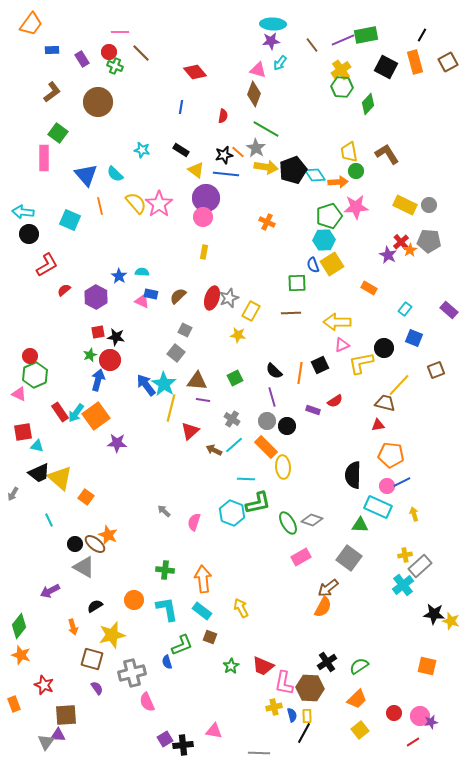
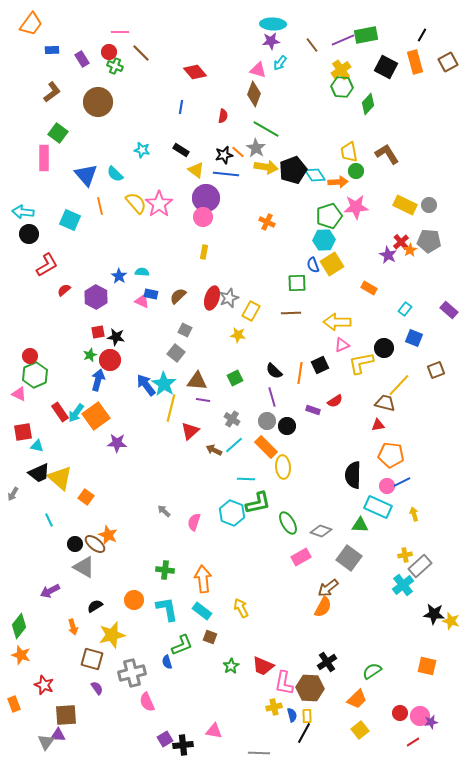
gray diamond at (312, 520): moved 9 px right, 11 px down
green semicircle at (359, 666): moved 13 px right, 5 px down
red circle at (394, 713): moved 6 px right
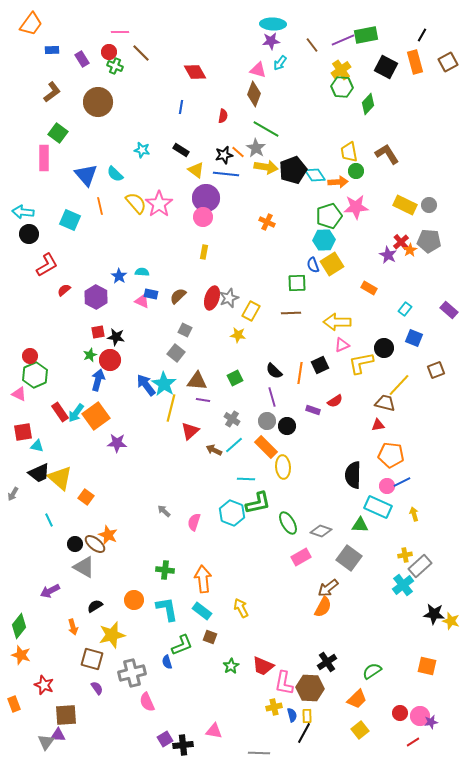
red diamond at (195, 72): rotated 10 degrees clockwise
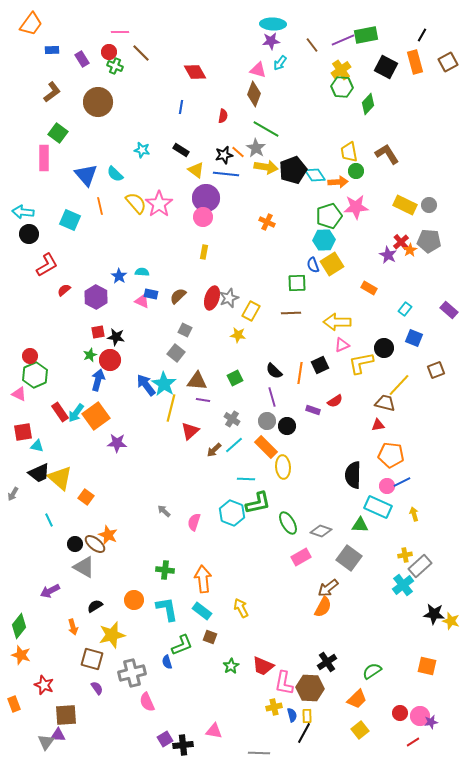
brown arrow at (214, 450): rotated 70 degrees counterclockwise
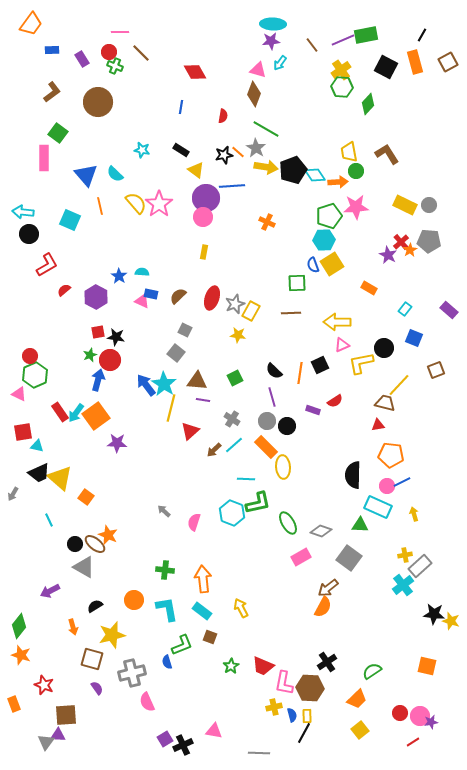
blue line at (226, 174): moved 6 px right, 12 px down; rotated 10 degrees counterclockwise
gray star at (229, 298): moved 6 px right, 6 px down
black cross at (183, 745): rotated 18 degrees counterclockwise
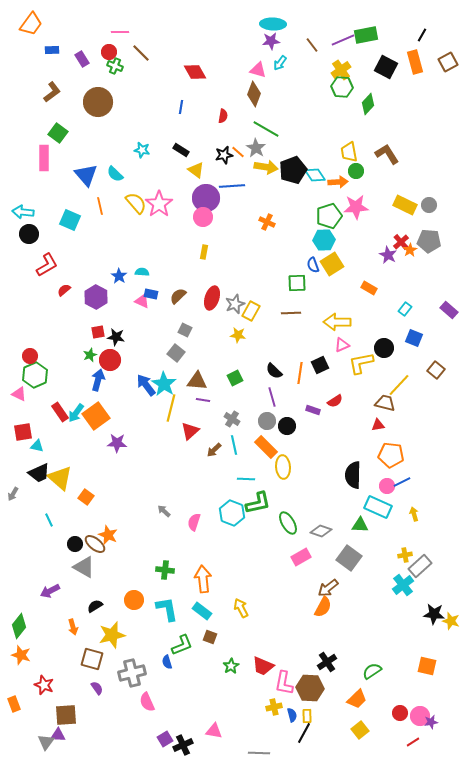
brown square at (436, 370): rotated 30 degrees counterclockwise
cyan line at (234, 445): rotated 60 degrees counterclockwise
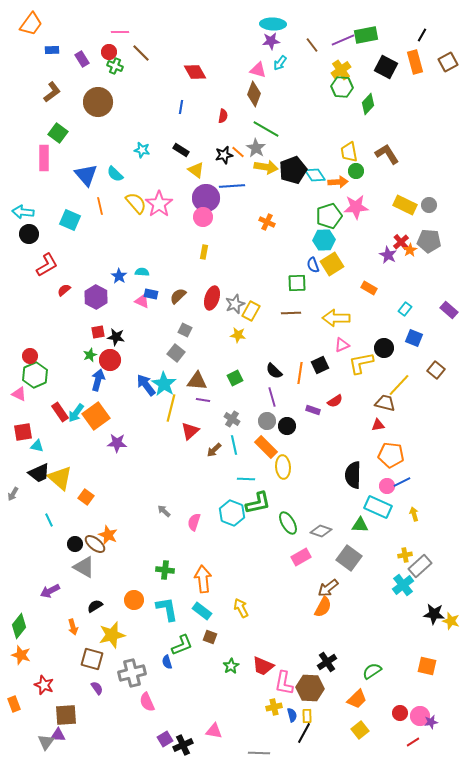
yellow arrow at (337, 322): moved 1 px left, 4 px up
